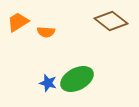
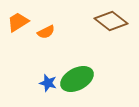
orange semicircle: rotated 30 degrees counterclockwise
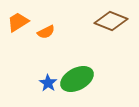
brown diamond: rotated 16 degrees counterclockwise
blue star: rotated 18 degrees clockwise
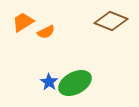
orange trapezoid: moved 5 px right
green ellipse: moved 2 px left, 4 px down
blue star: moved 1 px right, 1 px up
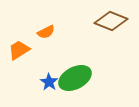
orange trapezoid: moved 4 px left, 28 px down
green ellipse: moved 5 px up
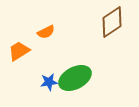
brown diamond: moved 1 px right, 1 px down; rotated 56 degrees counterclockwise
orange trapezoid: moved 1 px down
blue star: rotated 30 degrees clockwise
